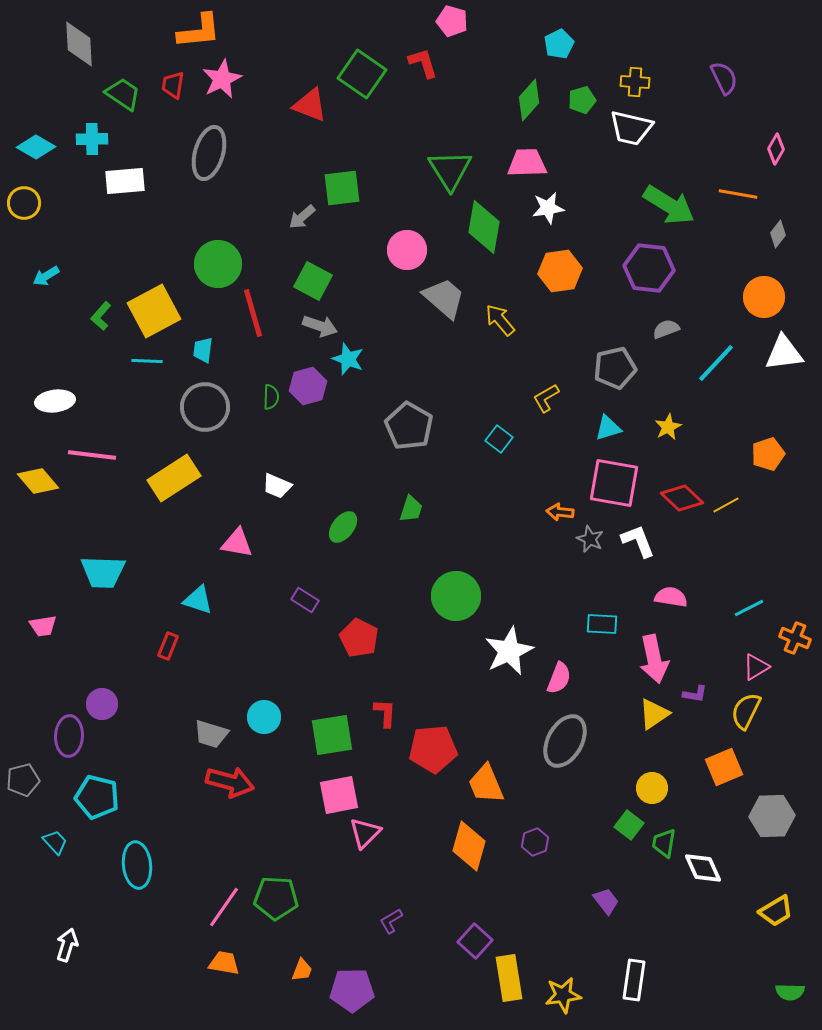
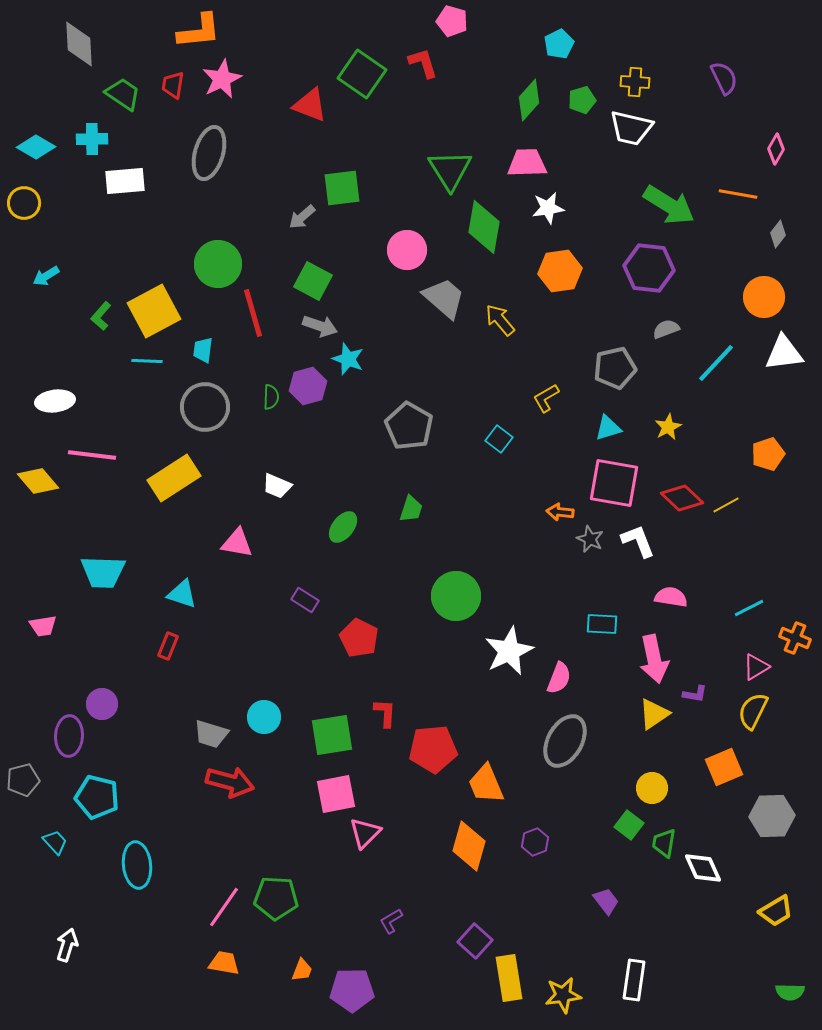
cyan triangle at (198, 600): moved 16 px left, 6 px up
yellow semicircle at (746, 711): moved 7 px right
pink square at (339, 795): moved 3 px left, 1 px up
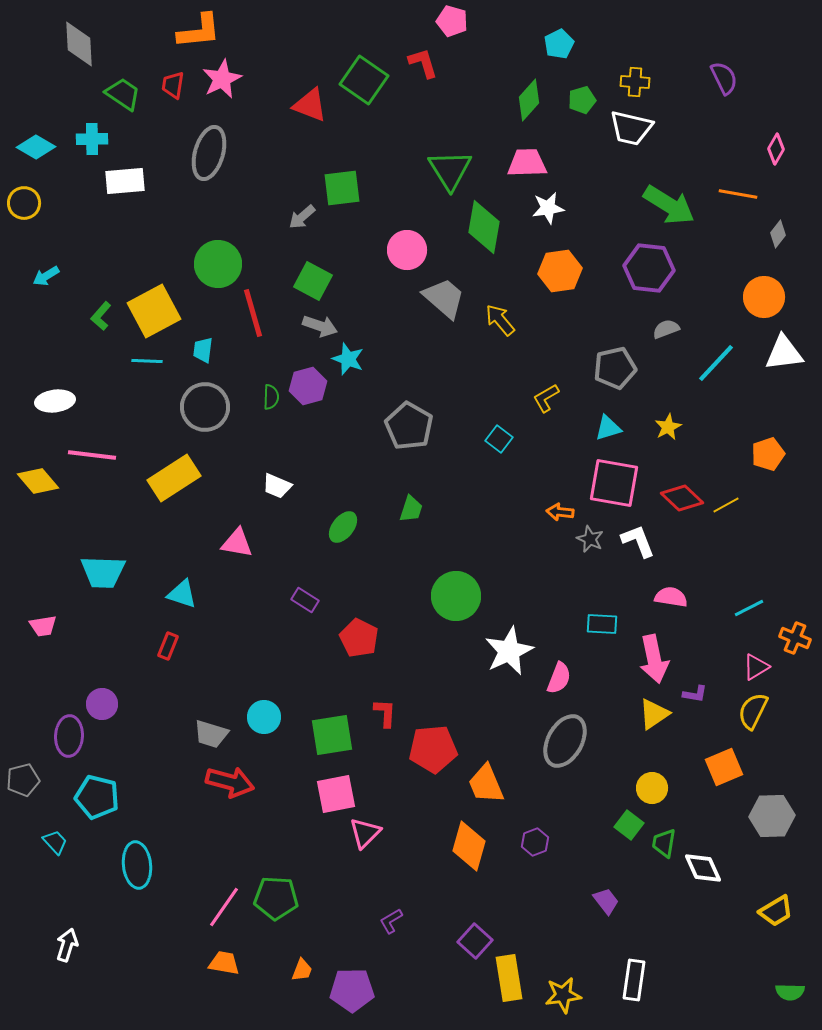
green square at (362, 74): moved 2 px right, 6 px down
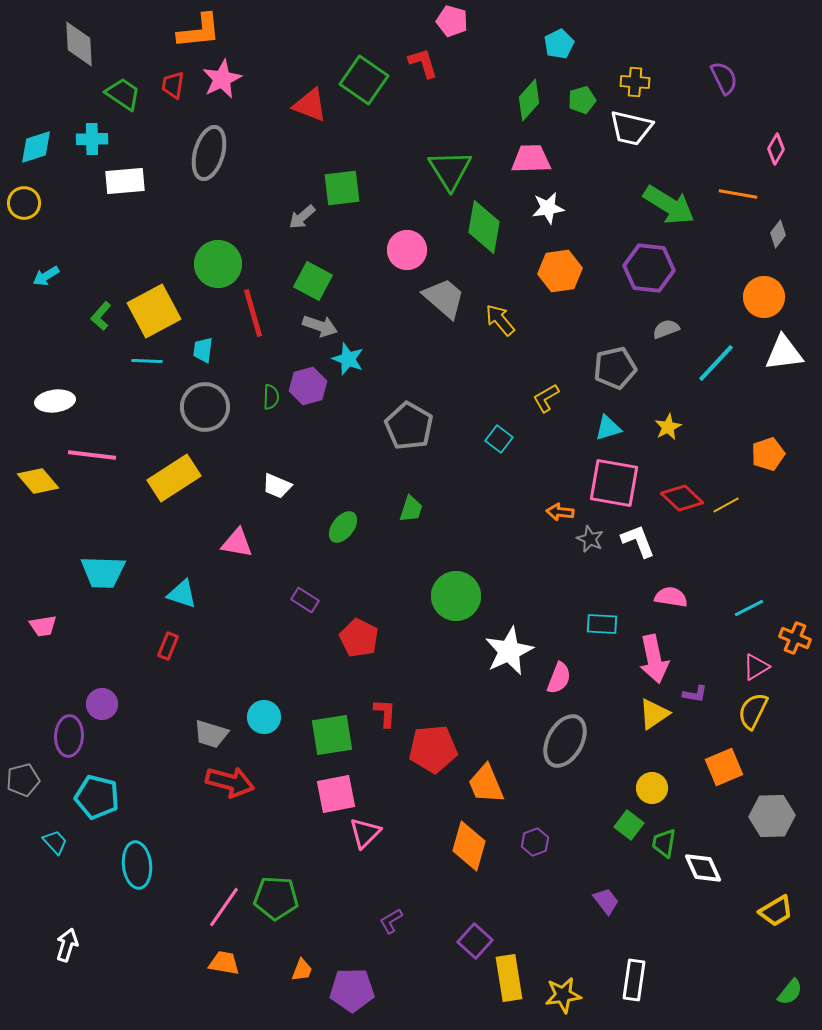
cyan diamond at (36, 147): rotated 48 degrees counterclockwise
pink trapezoid at (527, 163): moved 4 px right, 4 px up
green semicircle at (790, 992): rotated 52 degrees counterclockwise
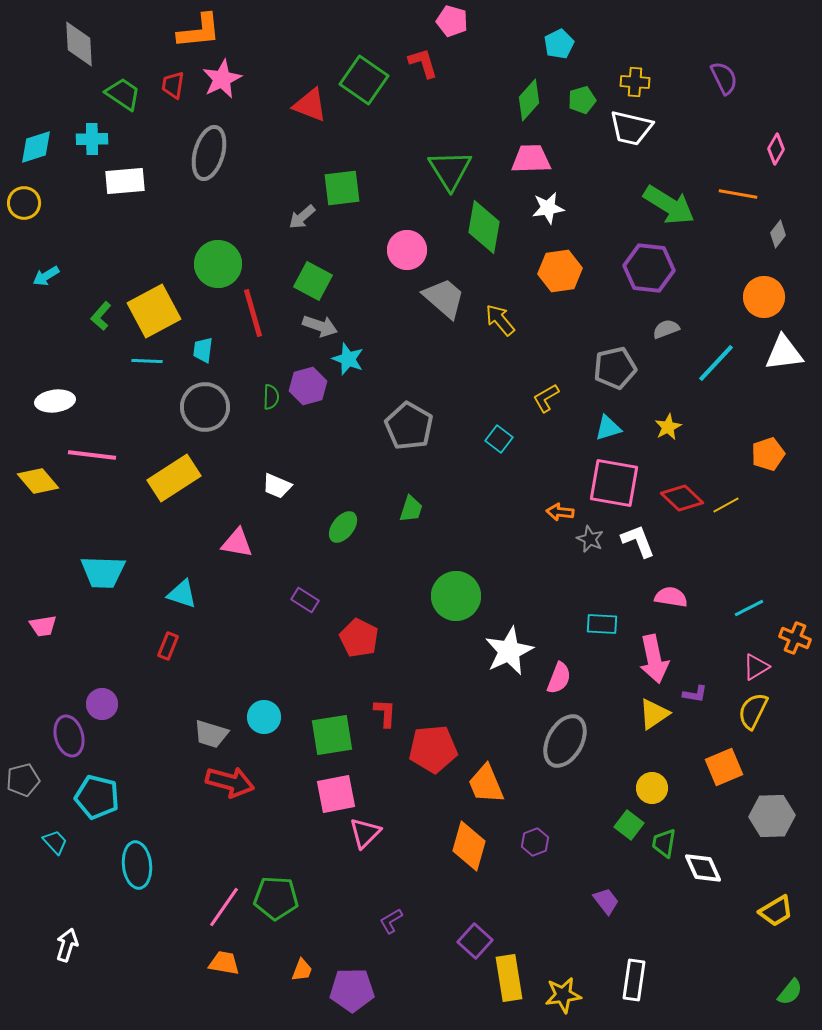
purple ellipse at (69, 736): rotated 18 degrees counterclockwise
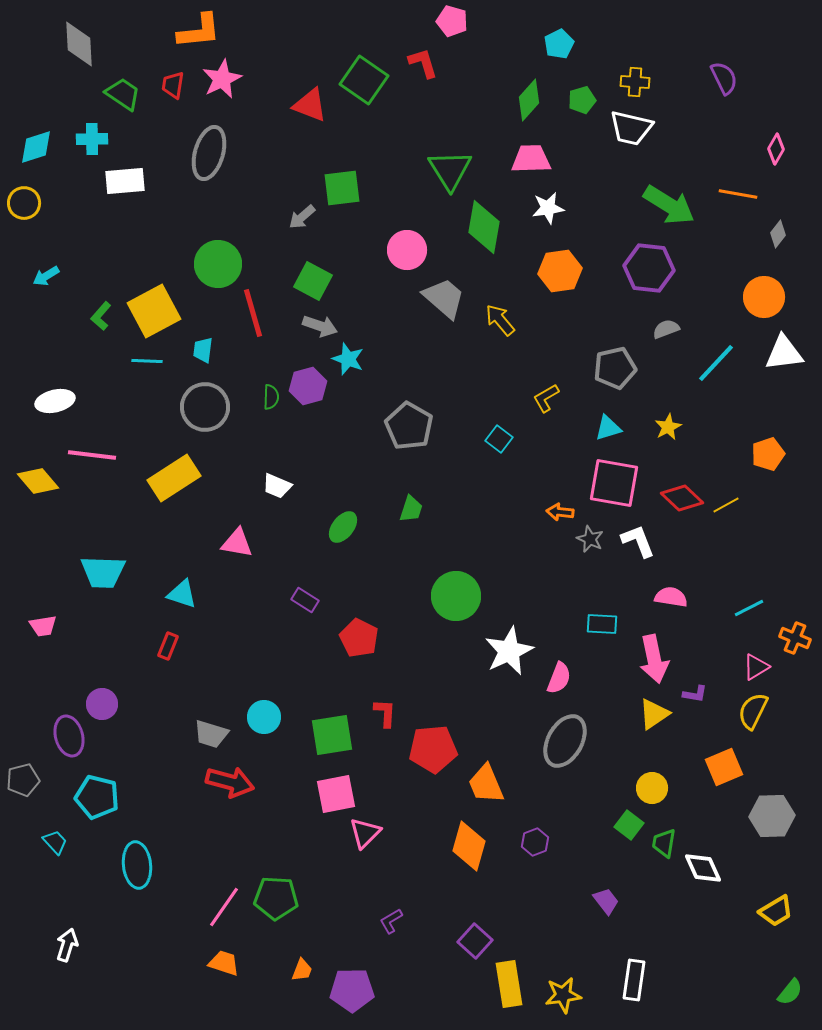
white ellipse at (55, 401): rotated 6 degrees counterclockwise
orange trapezoid at (224, 963): rotated 8 degrees clockwise
yellow rectangle at (509, 978): moved 6 px down
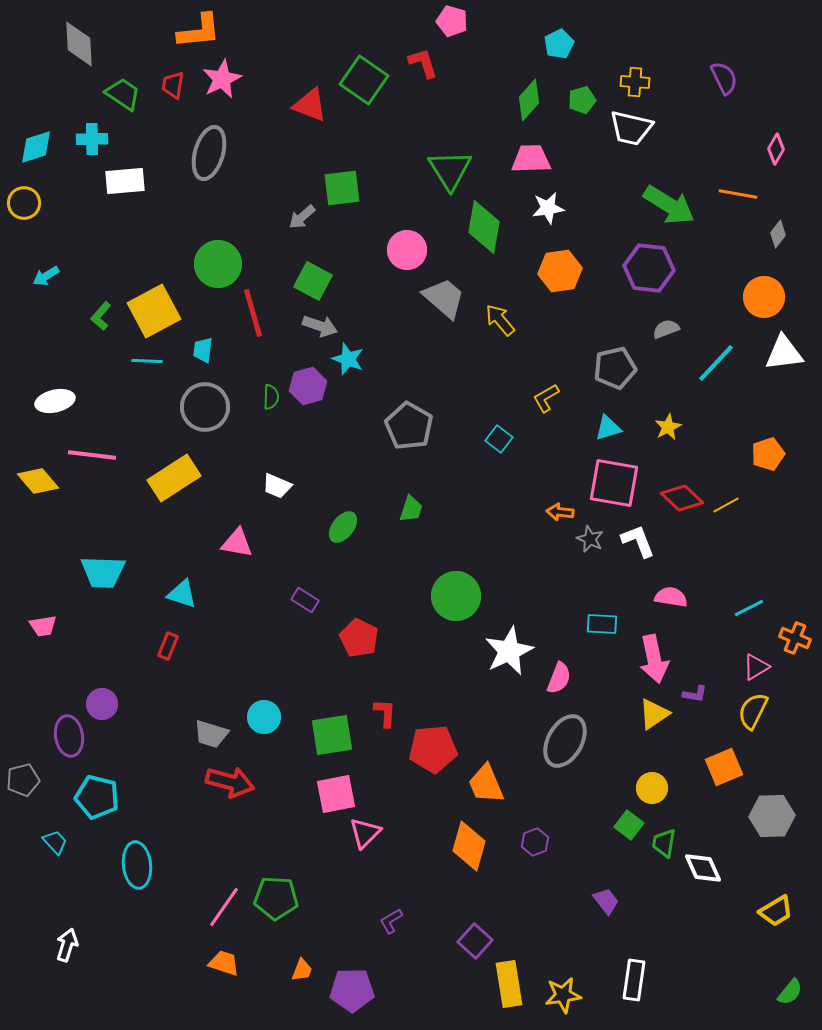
purple ellipse at (69, 736): rotated 6 degrees clockwise
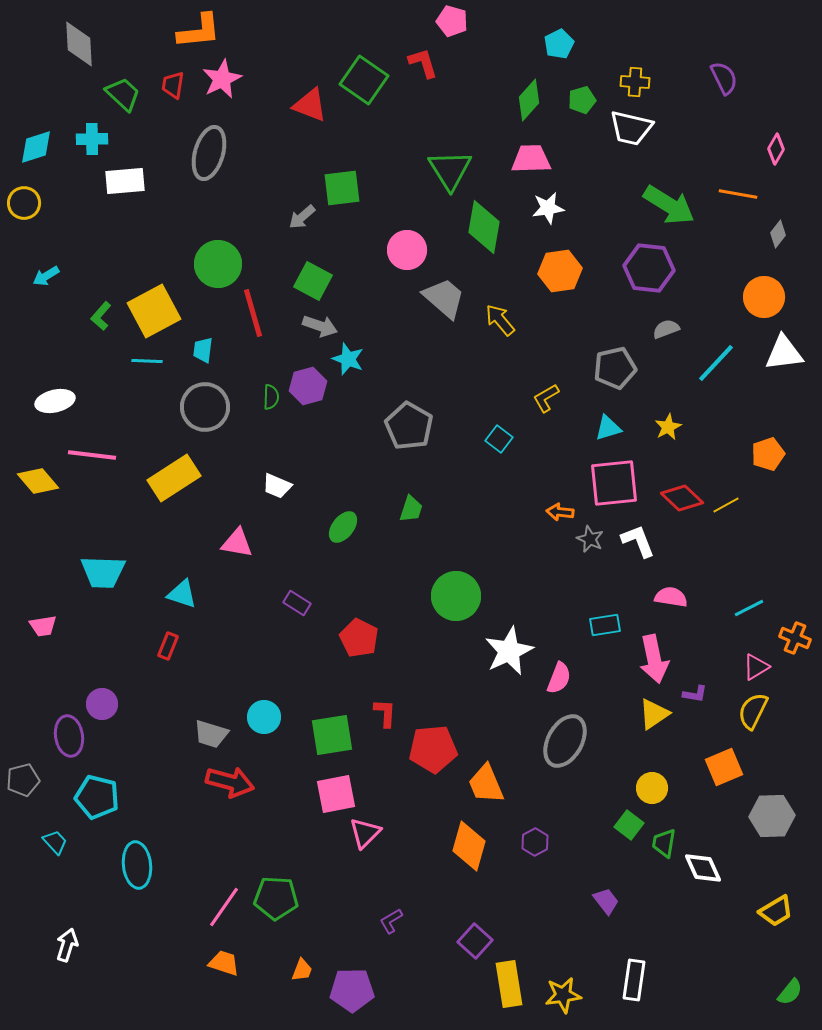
green trapezoid at (123, 94): rotated 9 degrees clockwise
pink square at (614, 483): rotated 16 degrees counterclockwise
purple rectangle at (305, 600): moved 8 px left, 3 px down
cyan rectangle at (602, 624): moved 3 px right, 1 px down; rotated 12 degrees counterclockwise
purple hexagon at (535, 842): rotated 8 degrees counterclockwise
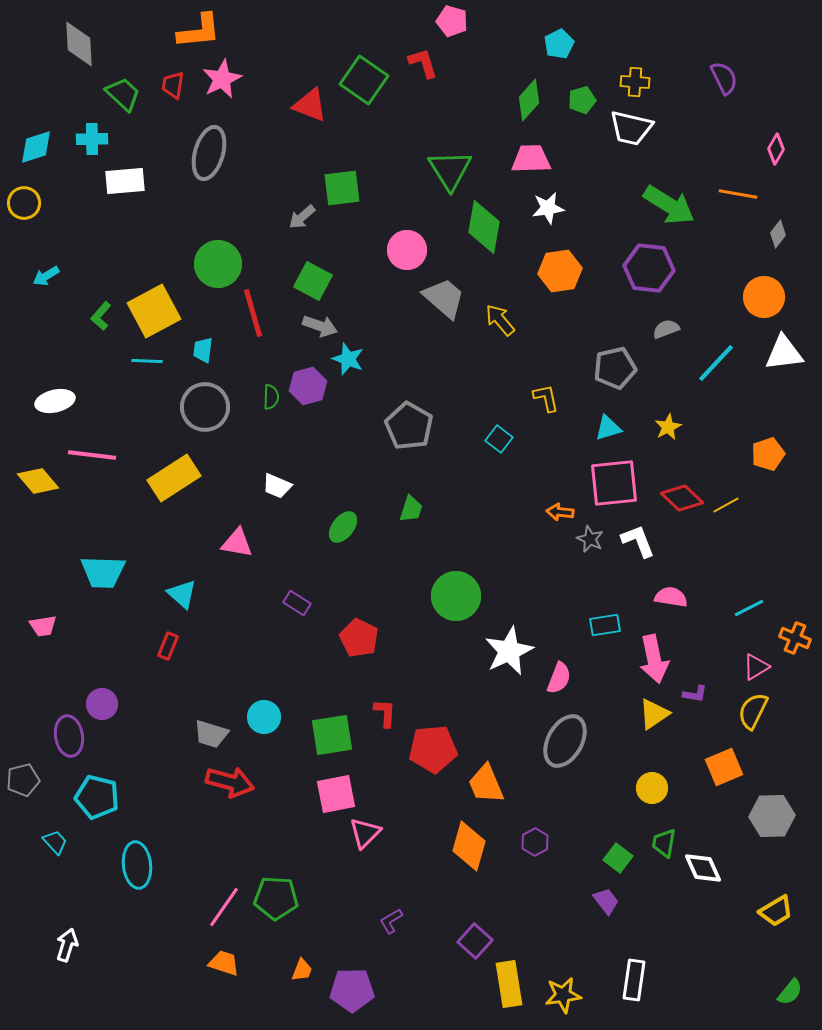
yellow L-shape at (546, 398): rotated 108 degrees clockwise
cyan triangle at (182, 594): rotated 24 degrees clockwise
green square at (629, 825): moved 11 px left, 33 px down
